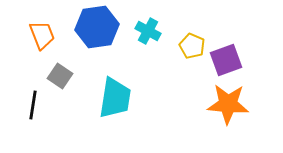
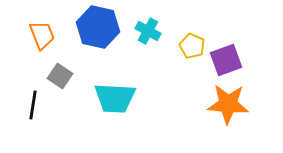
blue hexagon: moved 1 px right; rotated 21 degrees clockwise
cyan trapezoid: rotated 84 degrees clockwise
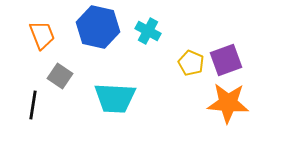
yellow pentagon: moved 1 px left, 17 px down
orange star: moved 1 px up
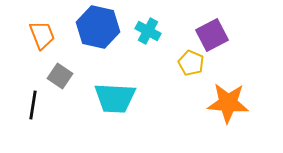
purple square: moved 14 px left, 25 px up; rotated 8 degrees counterclockwise
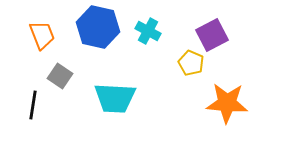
orange star: moved 1 px left
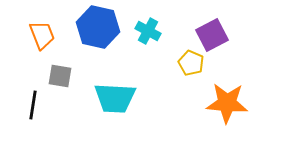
gray square: rotated 25 degrees counterclockwise
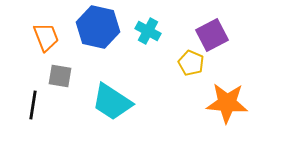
orange trapezoid: moved 4 px right, 2 px down
cyan trapezoid: moved 3 px left, 4 px down; rotated 30 degrees clockwise
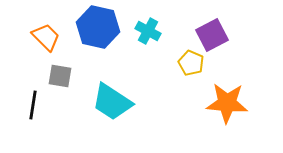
orange trapezoid: rotated 24 degrees counterclockwise
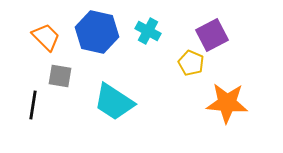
blue hexagon: moved 1 px left, 5 px down
cyan trapezoid: moved 2 px right
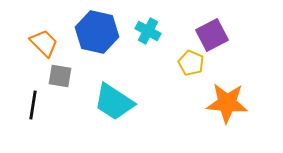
orange trapezoid: moved 2 px left, 6 px down
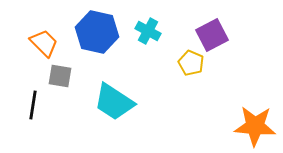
orange star: moved 28 px right, 23 px down
